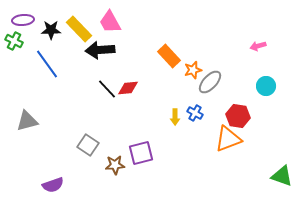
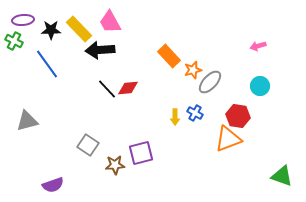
cyan circle: moved 6 px left
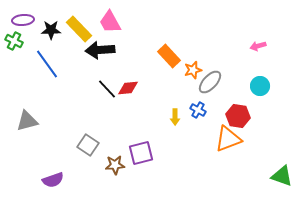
blue cross: moved 3 px right, 3 px up
purple semicircle: moved 5 px up
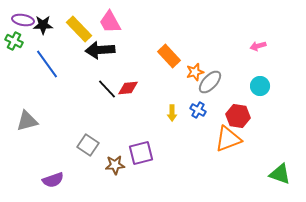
purple ellipse: rotated 15 degrees clockwise
black star: moved 8 px left, 5 px up
orange star: moved 2 px right, 2 px down
yellow arrow: moved 3 px left, 4 px up
green triangle: moved 2 px left, 2 px up
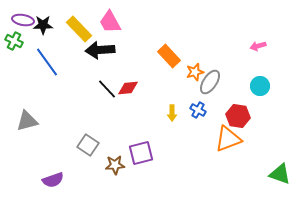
blue line: moved 2 px up
gray ellipse: rotated 10 degrees counterclockwise
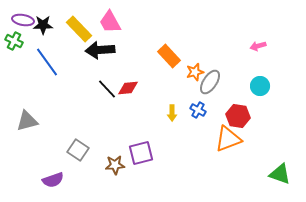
gray square: moved 10 px left, 5 px down
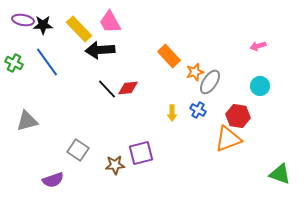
green cross: moved 22 px down
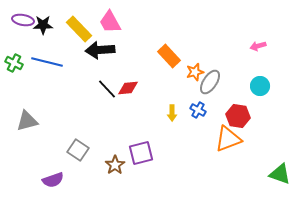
blue line: rotated 40 degrees counterclockwise
brown star: rotated 30 degrees counterclockwise
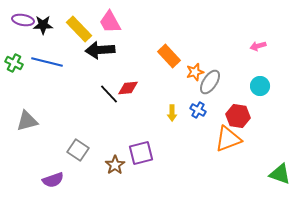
black line: moved 2 px right, 5 px down
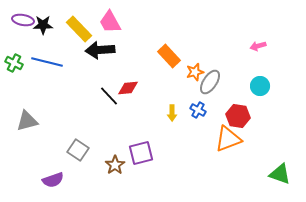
black line: moved 2 px down
